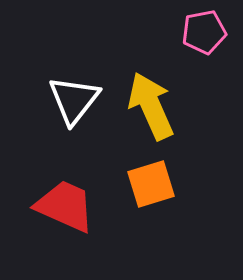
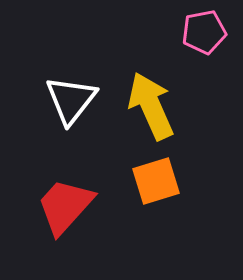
white triangle: moved 3 px left
orange square: moved 5 px right, 3 px up
red trapezoid: rotated 72 degrees counterclockwise
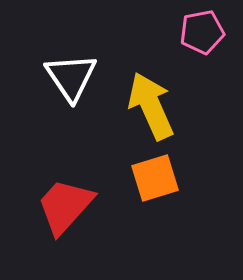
pink pentagon: moved 2 px left
white triangle: moved 23 px up; rotated 12 degrees counterclockwise
orange square: moved 1 px left, 3 px up
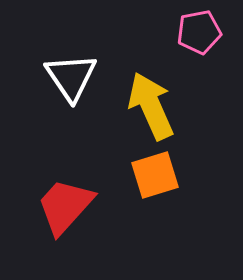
pink pentagon: moved 3 px left
orange square: moved 3 px up
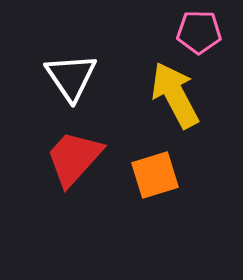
pink pentagon: rotated 12 degrees clockwise
yellow arrow: moved 24 px right, 11 px up; rotated 4 degrees counterclockwise
red trapezoid: moved 9 px right, 48 px up
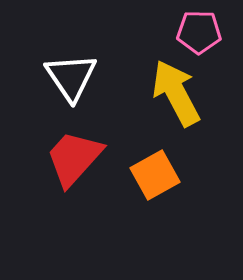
yellow arrow: moved 1 px right, 2 px up
orange square: rotated 12 degrees counterclockwise
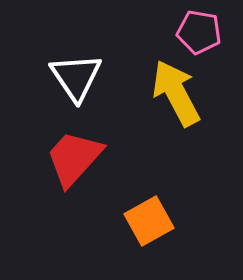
pink pentagon: rotated 9 degrees clockwise
white triangle: moved 5 px right
orange square: moved 6 px left, 46 px down
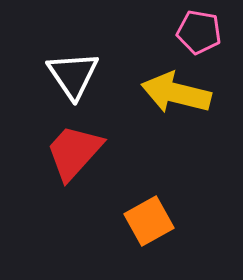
white triangle: moved 3 px left, 2 px up
yellow arrow: rotated 48 degrees counterclockwise
red trapezoid: moved 6 px up
